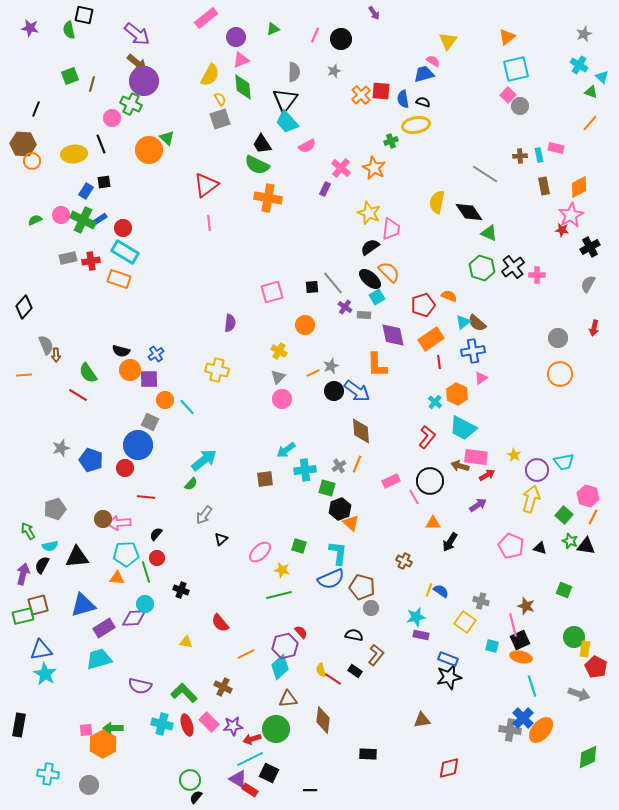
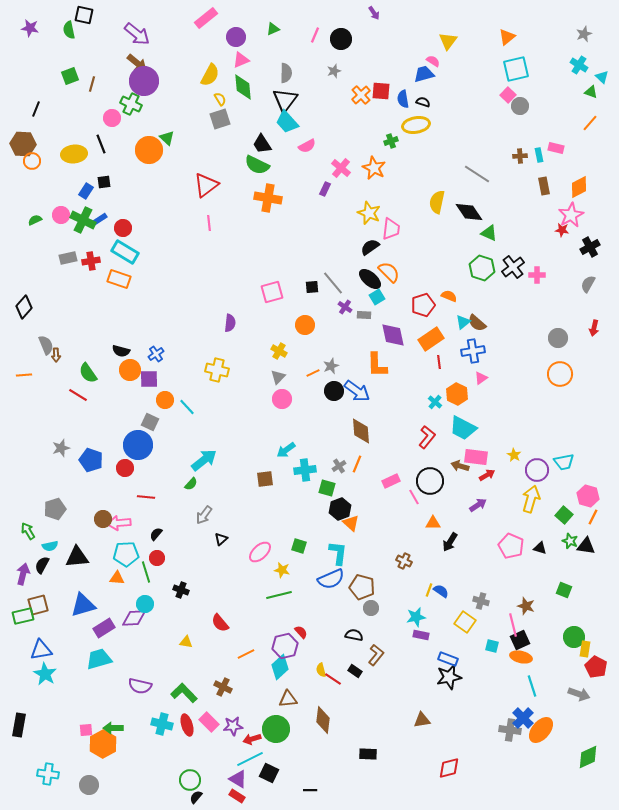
gray semicircle at (294, 72): moved 8 px left, 1 px down
gray line at (485, 174): moved 8 px left
red rectangle at (250, 790): moved 13 px left, 6 px down
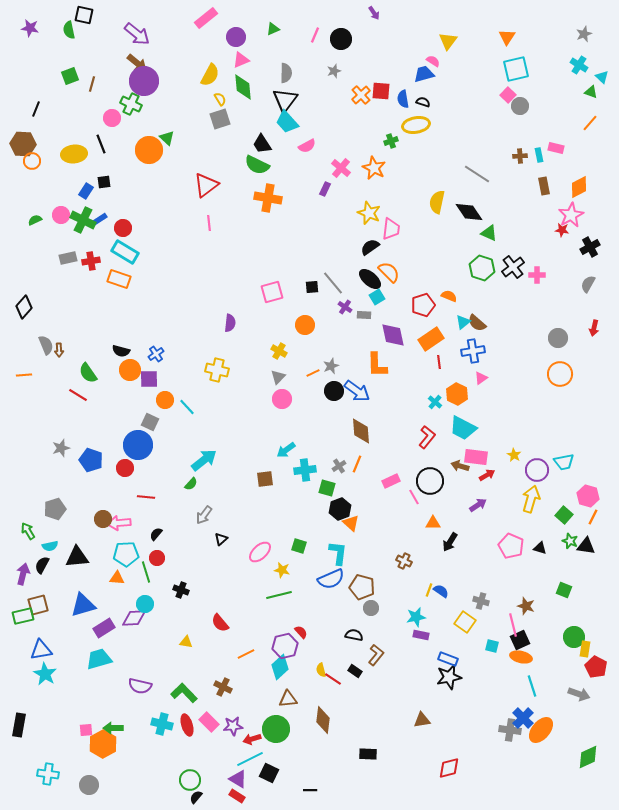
orange triangle at (507, 37): rotated 18 degrees counterclockwise
brown arrow at (56, 355): moved 3 px right, 5 px up
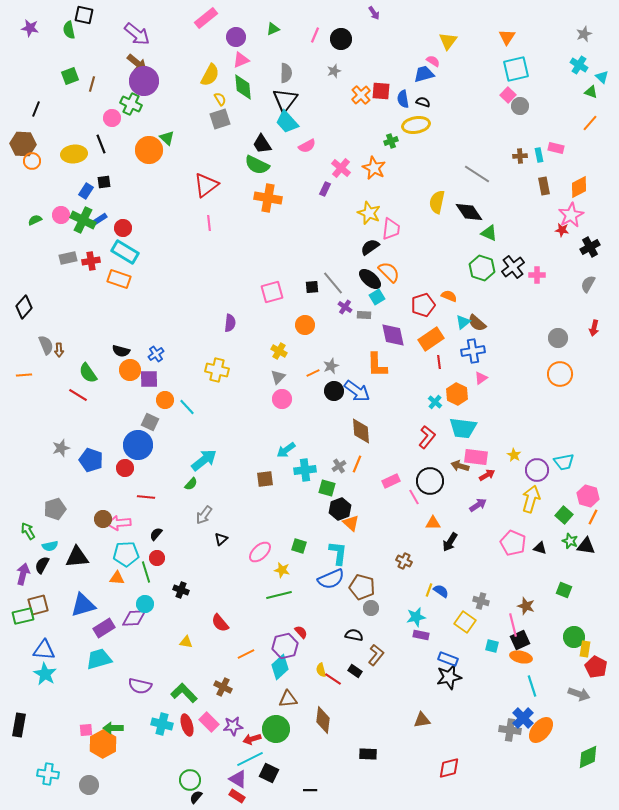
cyan trapezoid at (463, 428): rotated 20 degrees counterclockwise
pink pentagon at (511, 546): moved 2 px right, 3 px up
blue triangle at (41, 650): moved 3 px right; rotated 15 degrees clockwise
